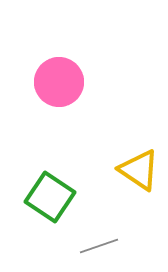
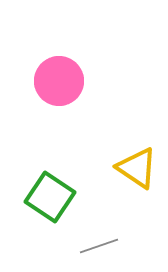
pink circle: moved 1 px up
yellow triangle: moved 2 px left, 2 px up
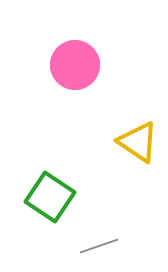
pink circle: moved 16 px right, 16 px up
yellow triangle: moved 1 px right, 26 px up
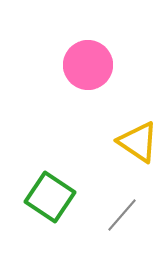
pink circle: moved 13 px right
gray line: moved 23 px right, 31 px up; rotated 30 degrees counterclockwise
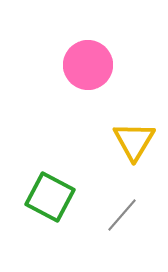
yellow triangle: moved 4 px left, 1 px up; rotated 27 degrees clockwise
green square: rotated 6 degrees counterclockwise
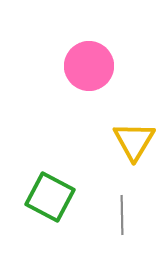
pink circle: moved 1 px right, 1 px down
gray line: rotated 42 degrees counterclockwise
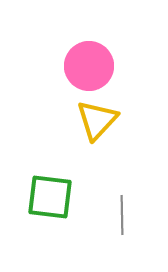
yellow triangle: moved 37 px left, 21 px up; rotated 12 degrees clockwise
green square: rotated 21 degrees counterclockwise
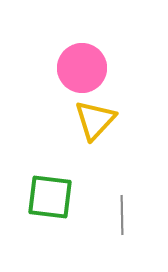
pink circle: moved 7 px left, 2 px down
yellow triangle: moved 2 px left
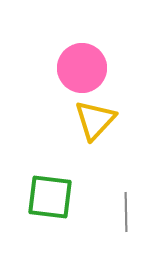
gray line: moved 4 px right, 3 px up
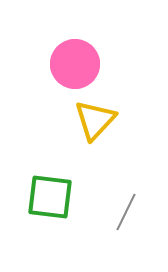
pink circle: moved 7 px left, 4 px up
gray line: rotated 27 degrees clockwise
